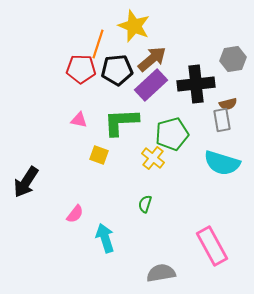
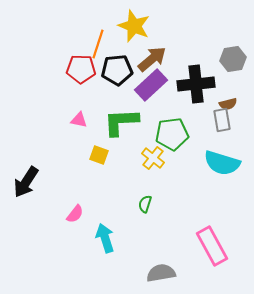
green pentagon: rotated 8 degrees clockwise
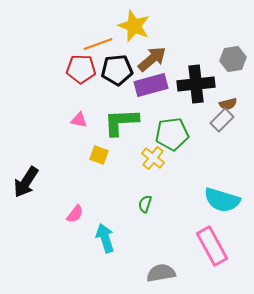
orange line: rotated 52 degrees clockwise
purple rectangle: rotated 28 degrees clockwise
gray rectangle: rotated 55 degrees clockwise
cyan semicircle: moved 37 px down
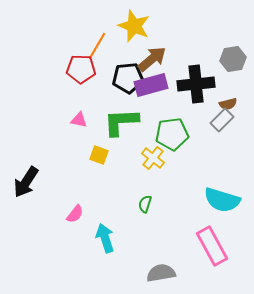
orange line: moved 1 px left, 2 px down; rotated 40 degrees counterclockwise
black pentagon: moved 11 px right, 8 px down
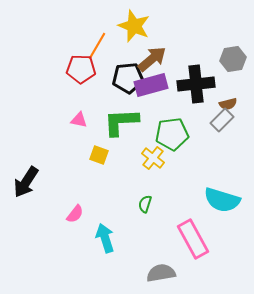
pink rectangle: moved 19 px left, 7 px up
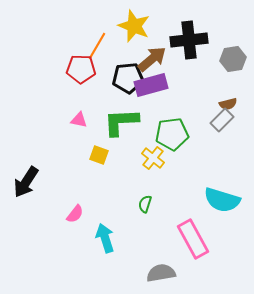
black cross: moved 7 px left, 44 px up
